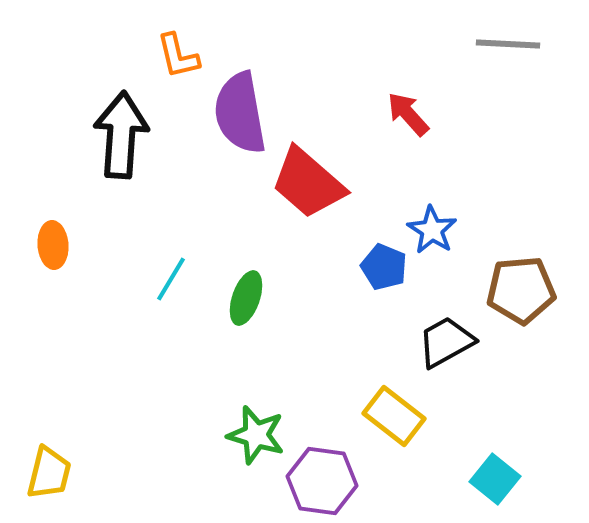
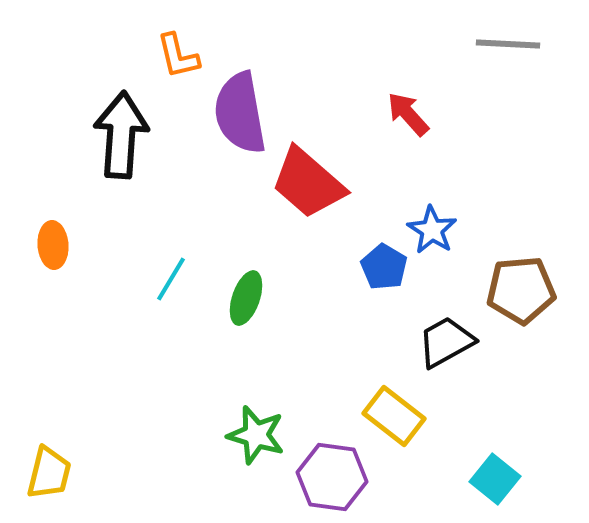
blue pentagon: rotated 9 degrees clockwise
purple hexagon: moved 10 px right, 4 px up
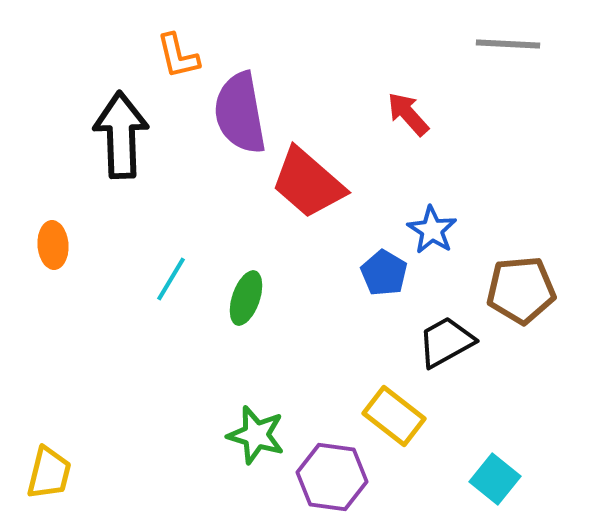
black arrow: rotated 6 degrees counterclockwise
blue pentagon: moved 6 px down
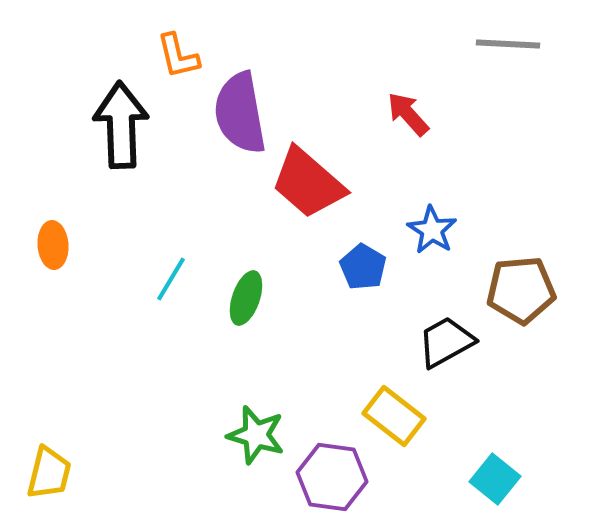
black arrow: moved 10 px up
blue pentagon: moved 21 px left, 6 px up
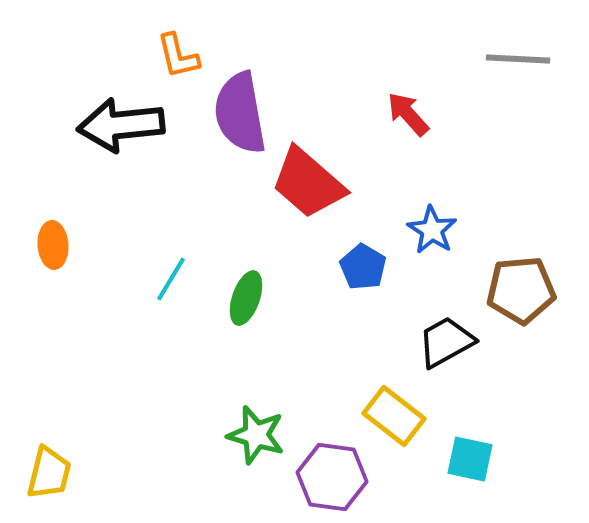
gray line: moved 10 px right, 15 px down
black arrow: rotated 94 degrees counterclockwise
cyan square: moved 25 px left, 20 px up; rotated 27 degrees counterclockwise
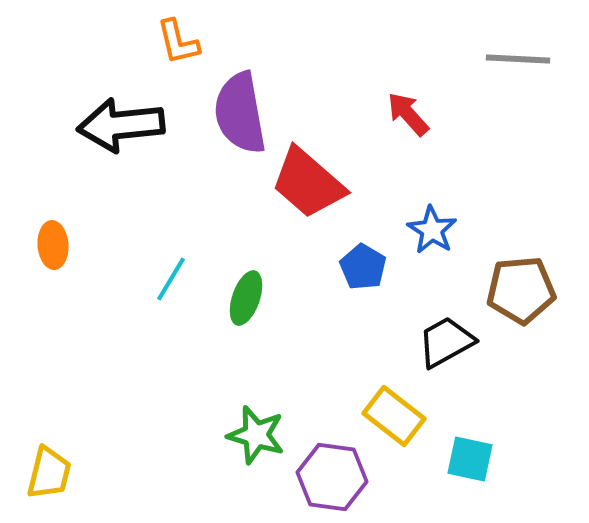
orange L-shape: moved 14 px up
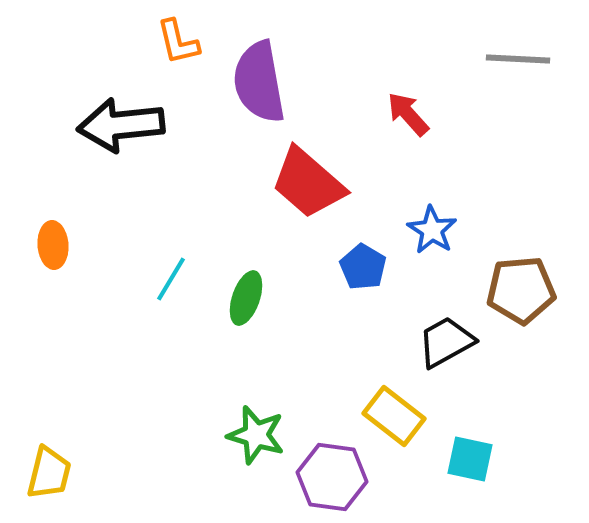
purple semicircle: moved 19 px right, 31 px up
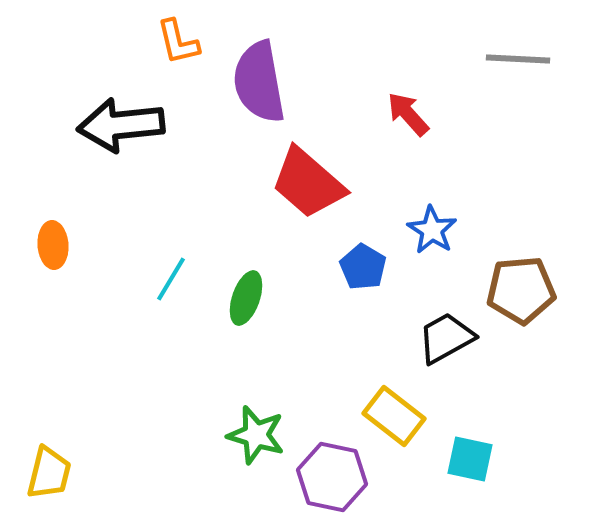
black trapezoid: moved 4 px up
purple hexagon: rotated 4 degrees clockwise
